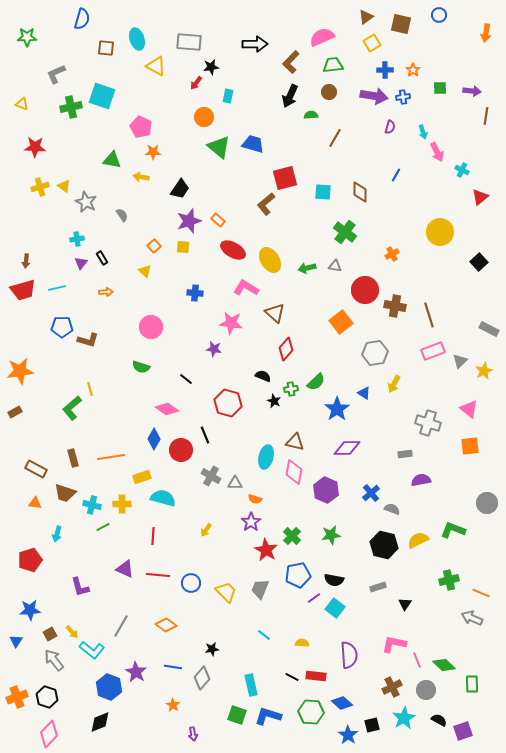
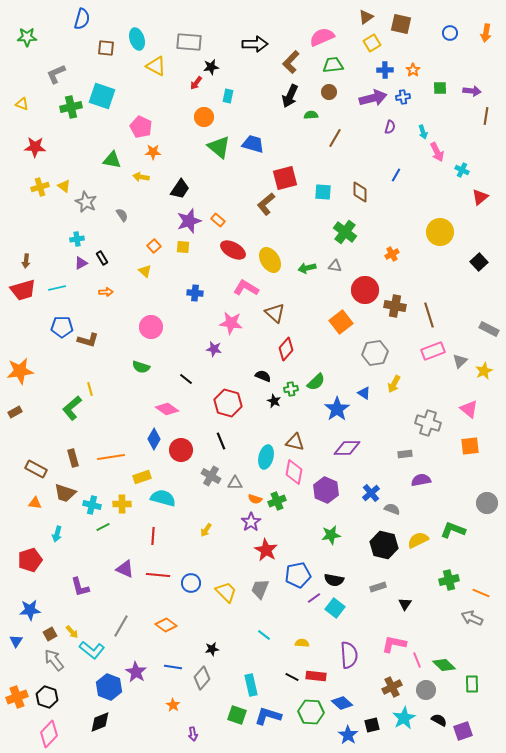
blue circle at (439, 15): moved 11 px right, 18 px down
purple arrow at (374, 96): moved 1 px left, 2 px down; rotated 24 degrees counterclockwise
purple triangle at (81, 263): rotated 24 degrees clockwise
black line at (205, 435): moved 16 px right, 6 px down
green cross at (292, 536): moved 15 px left, 35 px up; rotated 24 degrees clockwise
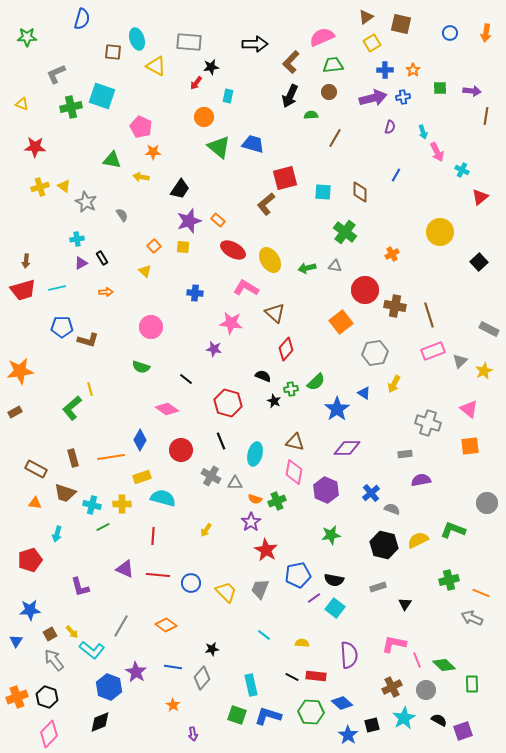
brown square at (106, 48): moved 7 px right, 4 px down
blue diamond at (154, 439): moved 14 px left, 1 px down
cyan ellipse at (266, 457): moved 11 px left, 3 px up
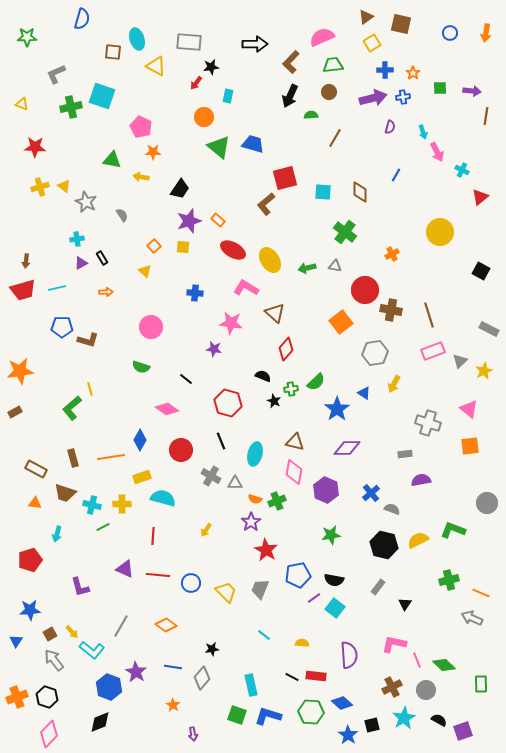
orange star at (413, 70): moved 3 px down
black square at (479, 262): moved 2 px right, 9 px down; rotated 18 degrees counterclockwise
brown cross at (395, 306): moved 4 px left, 4 px down
gray rectangle at (378, 587): rotated 35 degrees counterclockwise
green rectangle at (472, 684): moved 9 px right
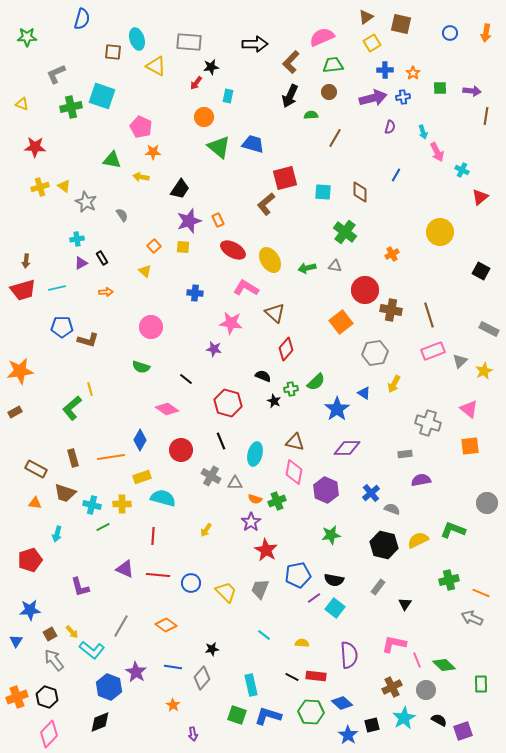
orange rectangle at (218, 220): rotated 24 degrees clockwise
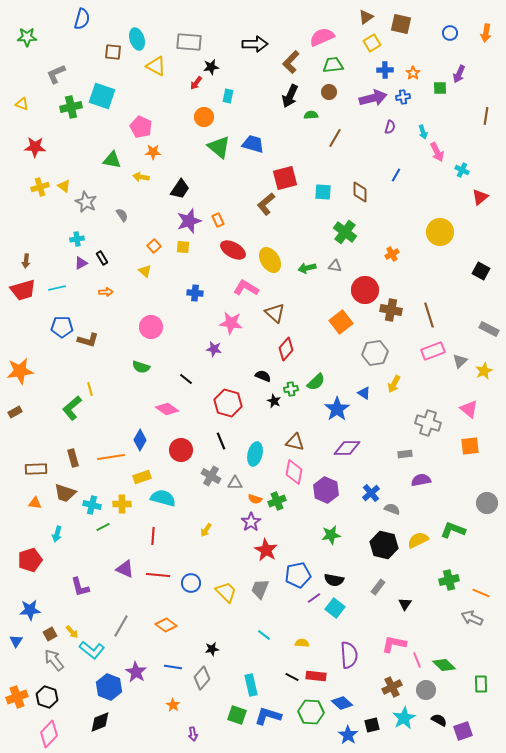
purple arrow at (472, 91): moved 13 px left, 17 px up; rotated 108 degrees clockwise
brown rectangle at (36, 469): rotated 30 degrees counterclockwise
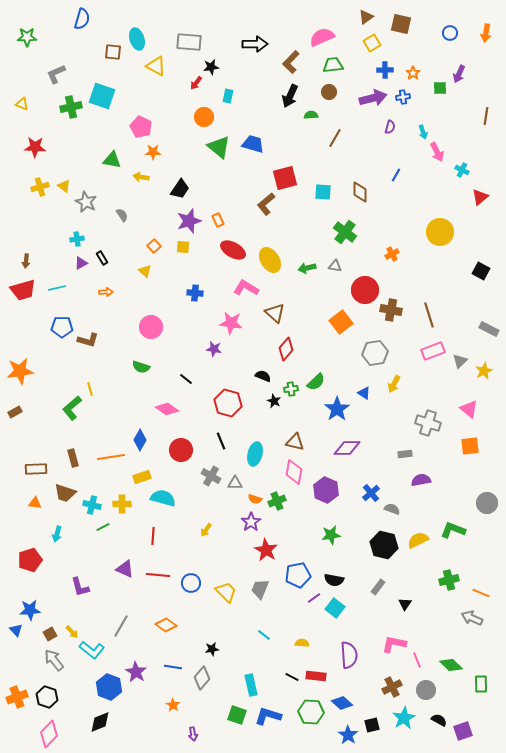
blue triangle at (16, 641): moved 11 px up; rotated 16 degrees counterclockwise
green diamond at (444, 665): moved 7 px right
